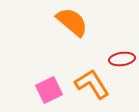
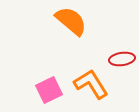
orange semicircle: moved 1 px left, 1 px up
orange L-shape: moved 1 px left
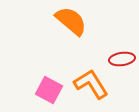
pink square: rotated 36 degrees counterclockwise
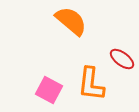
red ellipse: rotated 45 degrees clockwise
orange L-shape: rotated 141 degrees counterclockwise
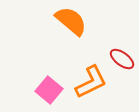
orange L-shape: moved 2 px up; rotated 123 degrees counterclockwise
pink square: rotated 12 degrees clockwise
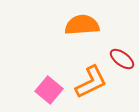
orange semicircle: moved 11 px right, 4 px down; rotated 44 degrees counterclockwise
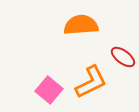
orange semicircle: moved 1 px left
red ellipse: moved 1 px right, 2 px up
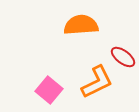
orange L-shape: moved 6 px right
